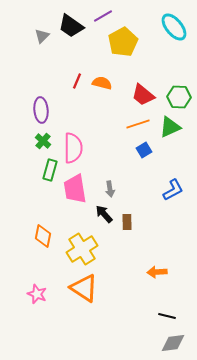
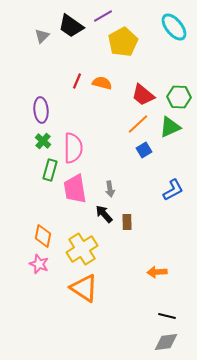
orange line: rotated 25 degrees counterclockwise
pink star: moved 2 px right, 30 px up
gray diamond: moved 7 px left, 1 px up
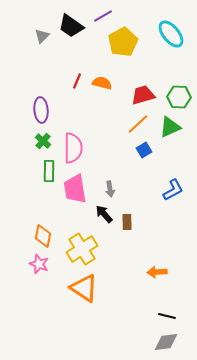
cyan ellipse: moved 3 px left, 7 px down
red trapezoid: rotated 125 degrees clockwise
green rectangle: moved 1 px left, 1 px down; rotated 15 degrees counterclockwise
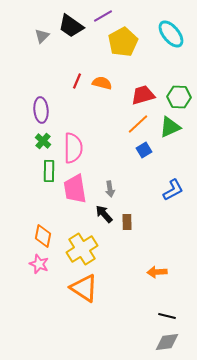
gray diamond: moved 1 px right
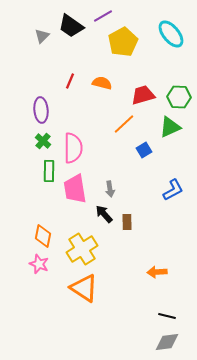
red line: moved 7 px left
orange line: moved 14 px left
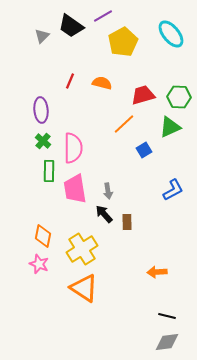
gray arrow: moved 2 px left, 2 px down
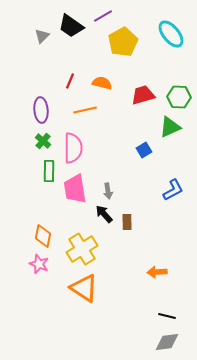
orange line: moved 39 px left, 14 px up; rotated 30 degrees clockwise
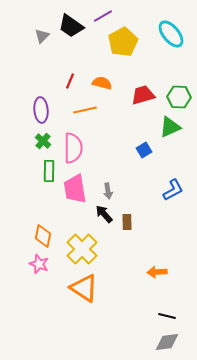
yellow cross: rotated 12 degrees counterclockwise
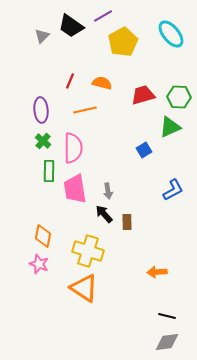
yellow cross: moved 6 px right, 2 px down; rotated 28 degrees counterclockwise
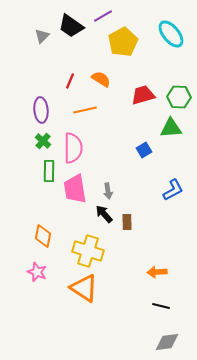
orange semicircle: moved 1 px left, 4 px up; rotated 18 degrees clockwise
green triangle: moved 1 px right, 1 px down; rotated 20 degrees clockwise
pink star: moved 2 px left, 8 px down
black line: moved 6 px left, 10 px up
